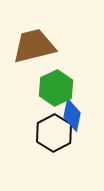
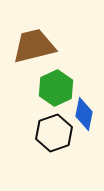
blue diamond: moved 12 px right, 1 px up
black hexagon: rotated 9 degrees clockwise
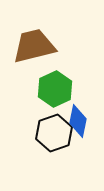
green hexagon: moved 1 px left, 1 px down
blue diamond: moved 6 px left, 7 px down
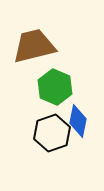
green hexagon: moved 2 px up; rotated 12 degrees counterclockwise
black hexagon: moved 2 px left
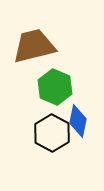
black hexagon: rotated 12 degrees counterclockwise
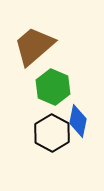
brown trapezoid: rotated 27 degrees counterclockwise
green hexagon: moved 2 px left
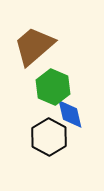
blue diamond: moved 8 px left, 7 px up; rotated 24 degrees counterclockwise
black hexagon: moved 3 px left, 4 px down
